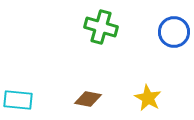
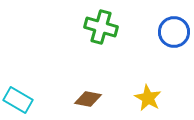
cyan rectangle: rotated 24 degrees clockwise
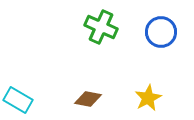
green cross: rotated 8 degrees clockwise
blue circle: moved 13 px left
yellow star: rotated 16 degrees clockwise
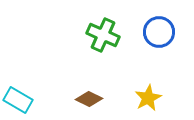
green cross: moved 2 px right, 8 px down
blue circle: moved 2 px left
brown diamond: moved 1 px right; rotated 16 degrees clockwise
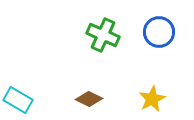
yellow star: moved 4 px right, 1 px down
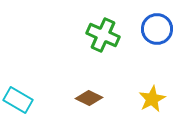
blue circle: moved 2 px left, 3 px up
brown diamond: moved 1 px up
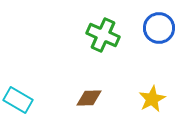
blue circle: moved 2 px right, 1 px up
brown diamond: rotated 28 degrees counterclockwise
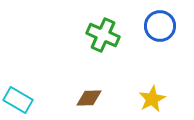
blue circle: moved 1 px right, 2 px up
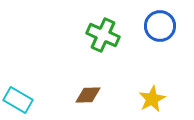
brown diamond: moved 1 px left, 3 px up
